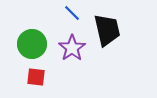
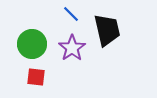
blue line: moved 1 px left, 1 px down
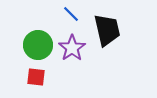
green circle: moved 6 px right, 1 px down
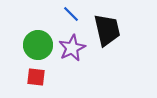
purple star: rotated 8 degrees clockwise
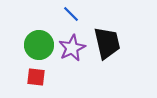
black trapezoid: moved 13 px down
green circle: moved 1 px right
